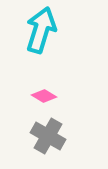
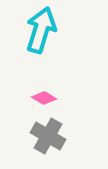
pink diamond: moved 2 px down
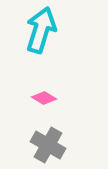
gray cross: moved 9 px down
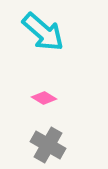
cyan arrow: moved 2 px right, 2 px down; rotated 114 degrees clockwise
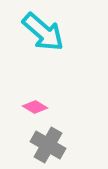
pink diamond: moved 9 px left, 9 px down
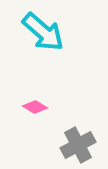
gray cross: moved 30 px right; rotated 32 degrees clockwise
